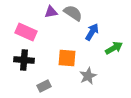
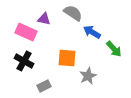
purple triangle: moved 7 px left, 7 px down; rotated 24 degrees clockwise
blue arrow: rotated 90 degrees counterclockwise
green arrow: moved 1 px down; rotated 78 degrees clockwise
black cross: moved 1 px down; rotated 24 degrees clockwise
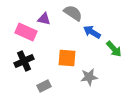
black cross: rotated 36 degrees clockwise
gray star: moved 1 px right, 1 px down; rotated 18 degrees clockwise
